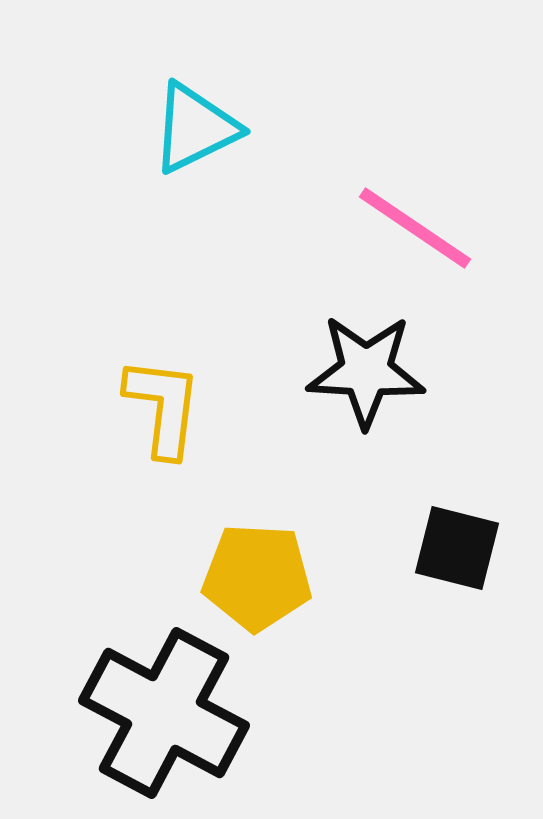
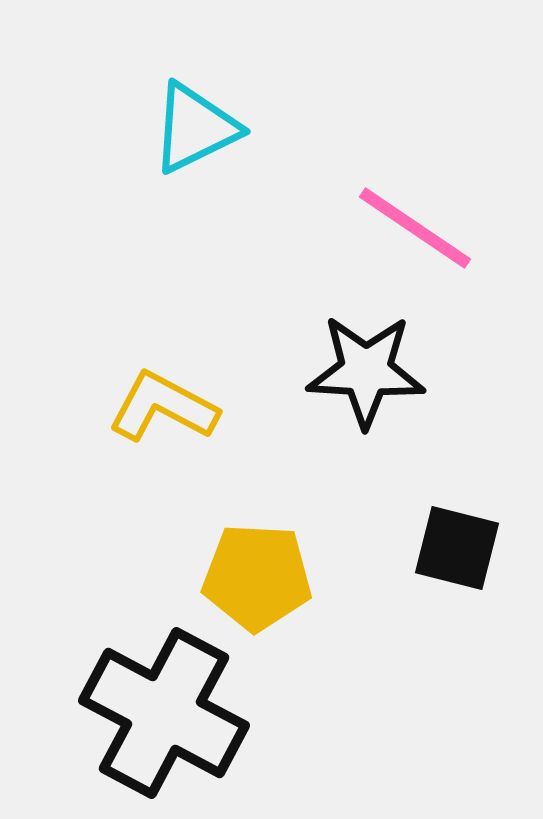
yellow L-shape: rotated 69 degrees counterclockwise
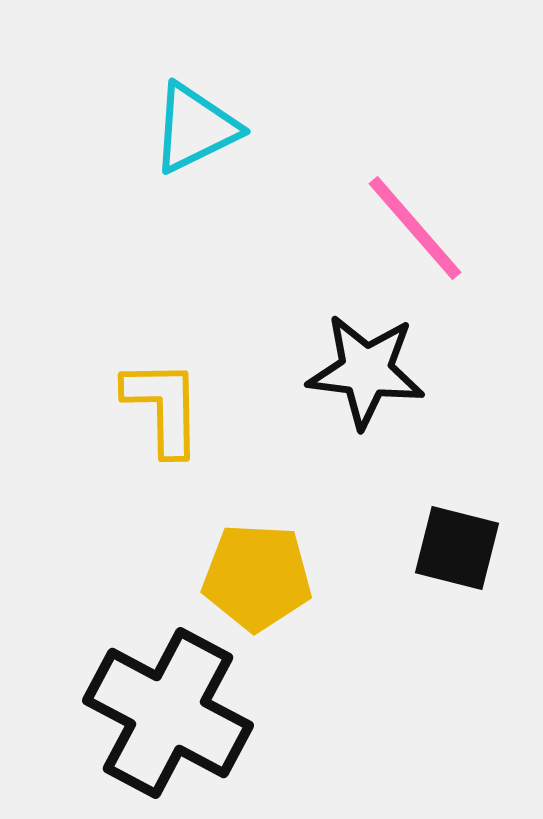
pink line: rotated 15 degrees clockwise
black star: rotated 4 degrees clockwise
yellow L-shape: rotated 61 degrees clockwise
black cross: moved 4 px right
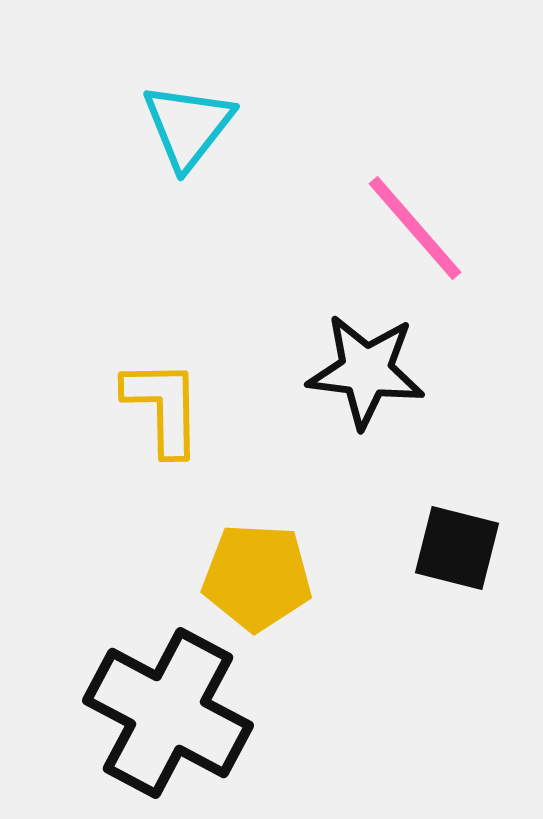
cyan triangle: moved 7 px left, 2 px up; rotated 26 degrees counterclockwise
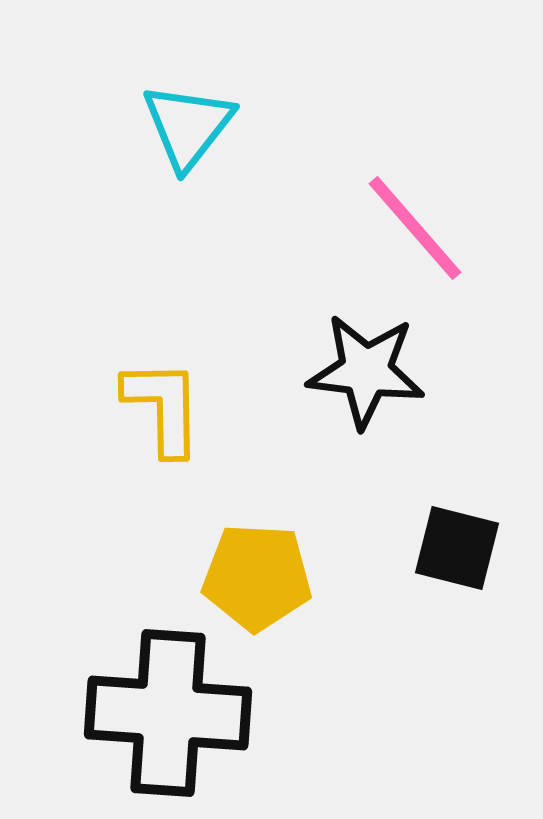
black cross: rotated 24 degrees counterclockwise
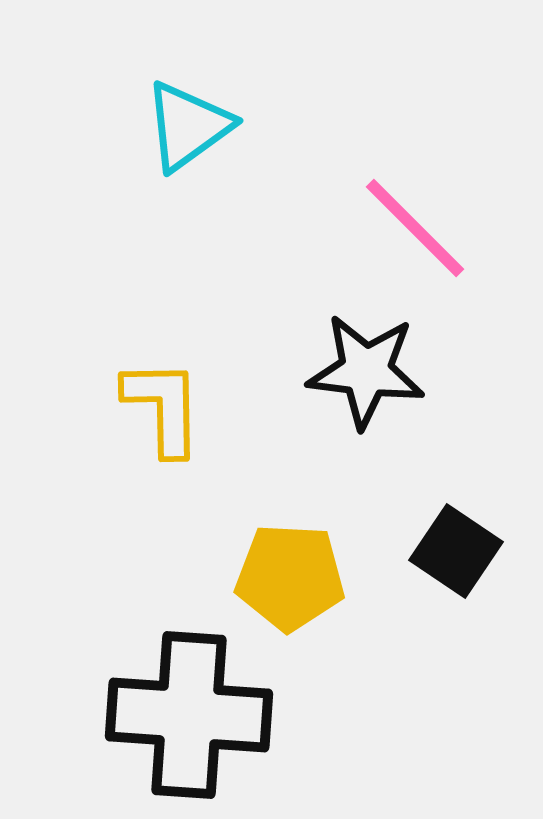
cyan triangle: rotated 16 degrees clockwise
pink line: rotated 4 degrees counterclockwise
black square: moved 1 px left, 3 px down; rotated 20 degrees clockwise
yellow pentagon: moved 33 px right
black cross: moved 21 px right, 2 px down
